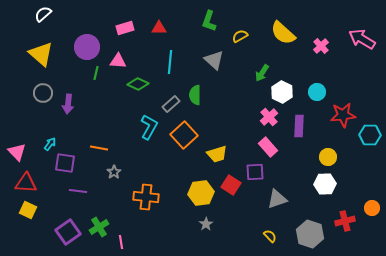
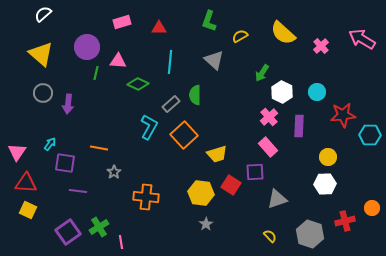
pink rectangle at (125, 28): moved 3 px left, 6 px up
pink triangle at (17, 152): rotated 18 degrees clockwise
yellow hexagon at (201, 193): rotated 15 degrees clockwise
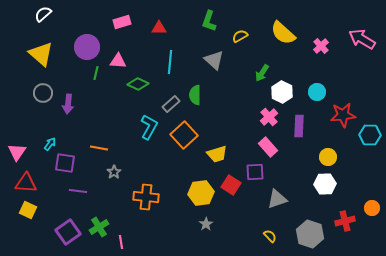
yellow hexagon at (201, 193): rotated 15 degrees counterclockwise
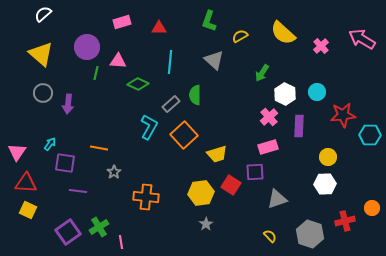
white hexagon at (282, 92): moved 3 px right, 2 px down
pink rectangle at (268, 147): rotated 66 degrees counterclockwise
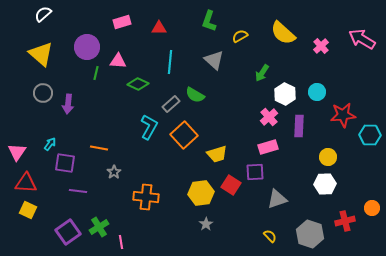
green semicircle at (195, 95): rotated 60 degrees counterclockwise
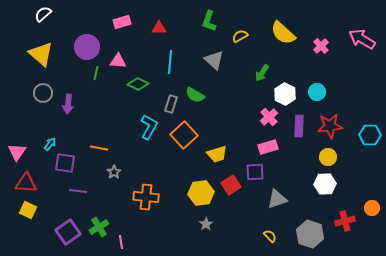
gray rectangle at (171, 104): rotated 30 degrees counterclockwise
red star at (343, 115): moved 13 px left, 11 px down
red square at (231, 185): rotated 24 degrees clockwise
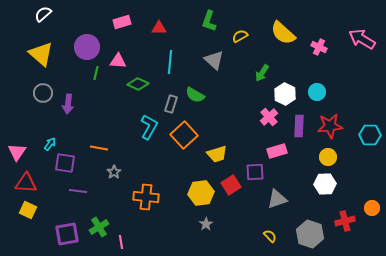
pink cross at (321, 46): moved 2 px left, 1 px down; rotated 21 degrees counterclockwise
pink rectangle at (268, 147): moved 9 px right, 4 px down
purple square at (68, 232): moved 1 px left, 2 px down; rotated 25 degrees clockwise
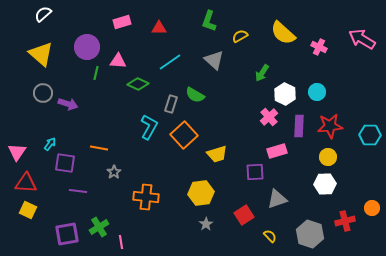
cyan line at (170, 62): rotated 50 degrees clockwise
purple arrow at (68, 104): rotated 78 degrees counterclockwise
red square at (231, 185): moved 13 px right, 30 px down
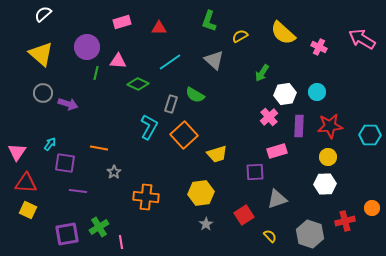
white hexagon at (285, 94): rotated 25 degrees clockwise
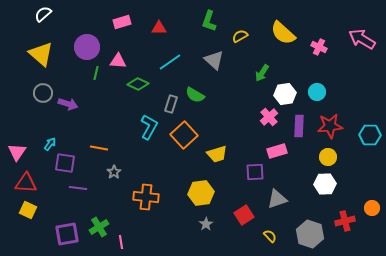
purple line at (78, 191): moved 3 px up
